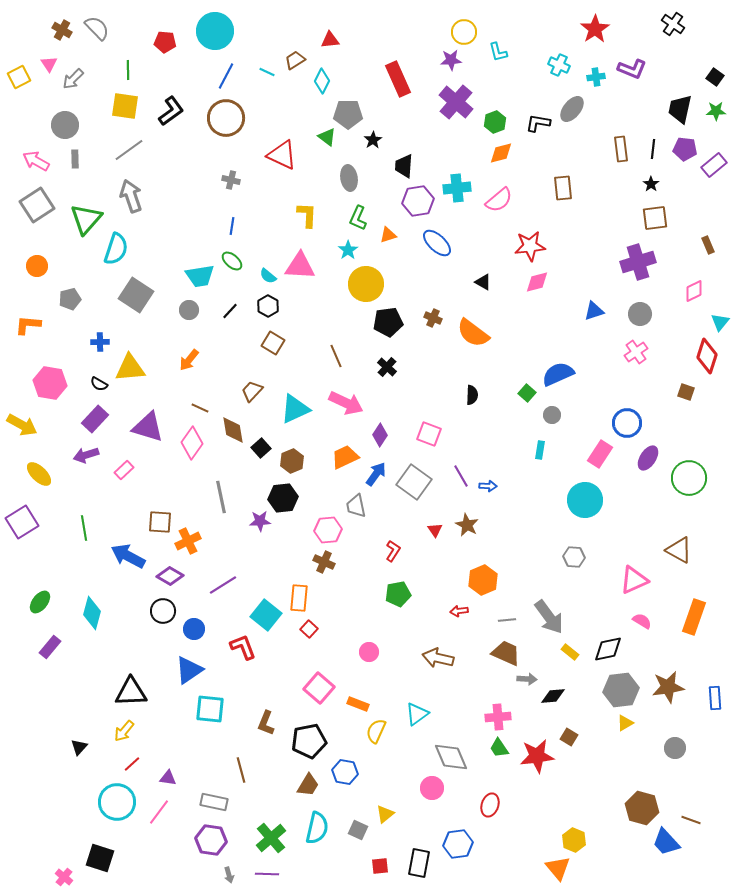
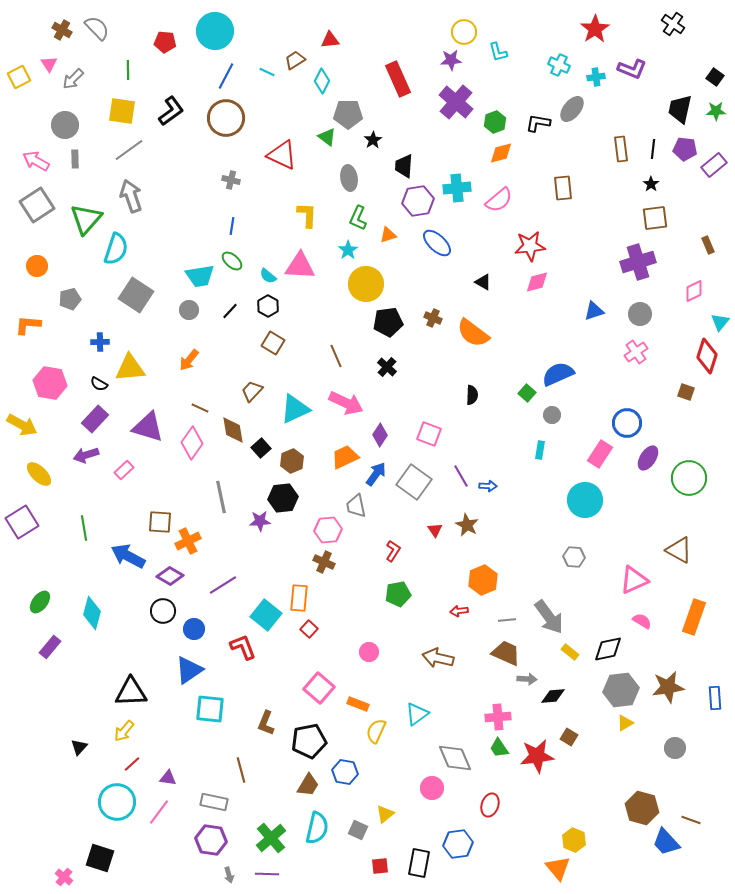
yellow square at (125, 106): moved 3 px left, 5 px down
gray diamond at (451, 757): moved 4 px right, 1 px down
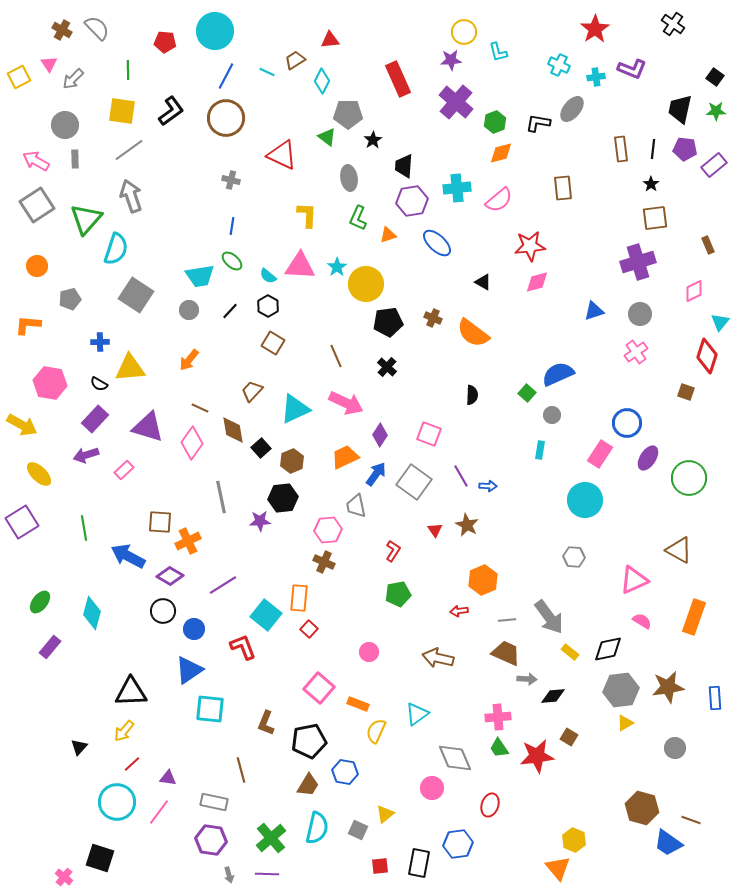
purple hexagon at (418, 201): moved 6 px left
cyan star at (348, 250): moved 11 px left, 17 px down
blue trapezoid at (666, 842): moved 2 px right, 1 px down; rotated 12 degrees counterclockwise
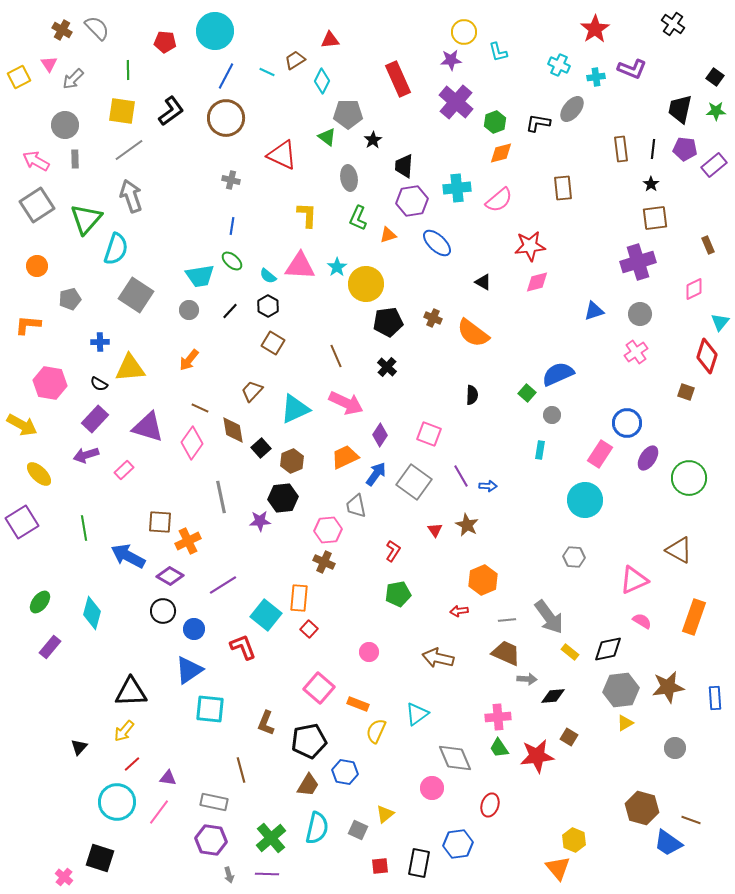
pink diamond at (694, 291): moved 2 px up
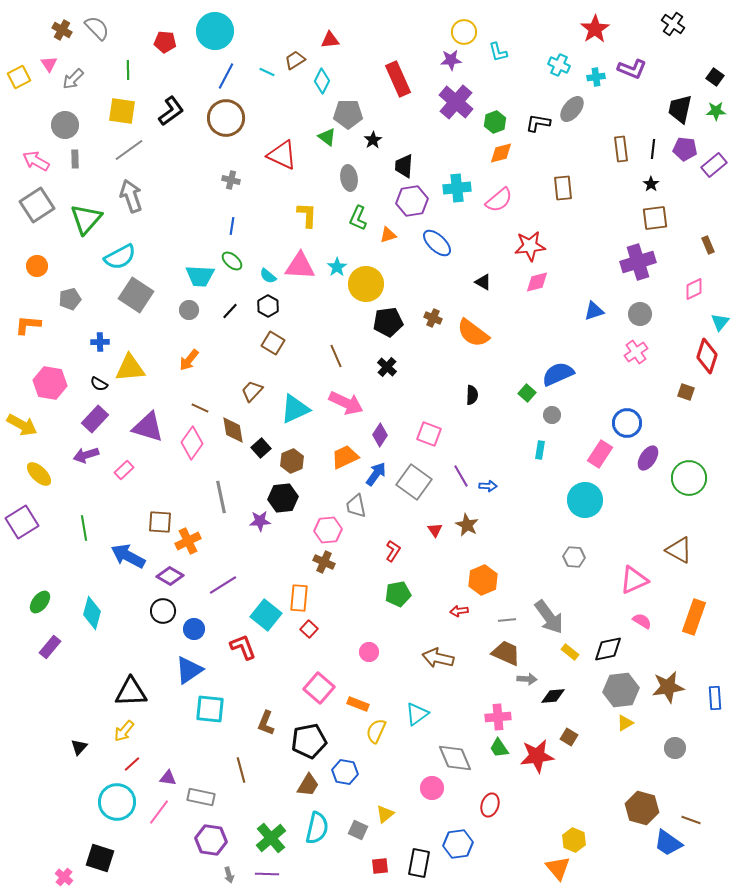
cyan semicircle at (116, 249): moved 4 px right, 8 px down; rotated 44 degrees clockwise
cyan trapezoid at (200, 276): rotated 12 degrees clockwise
gray rectangle at (214, 802): moved 13 px left, 5 px up
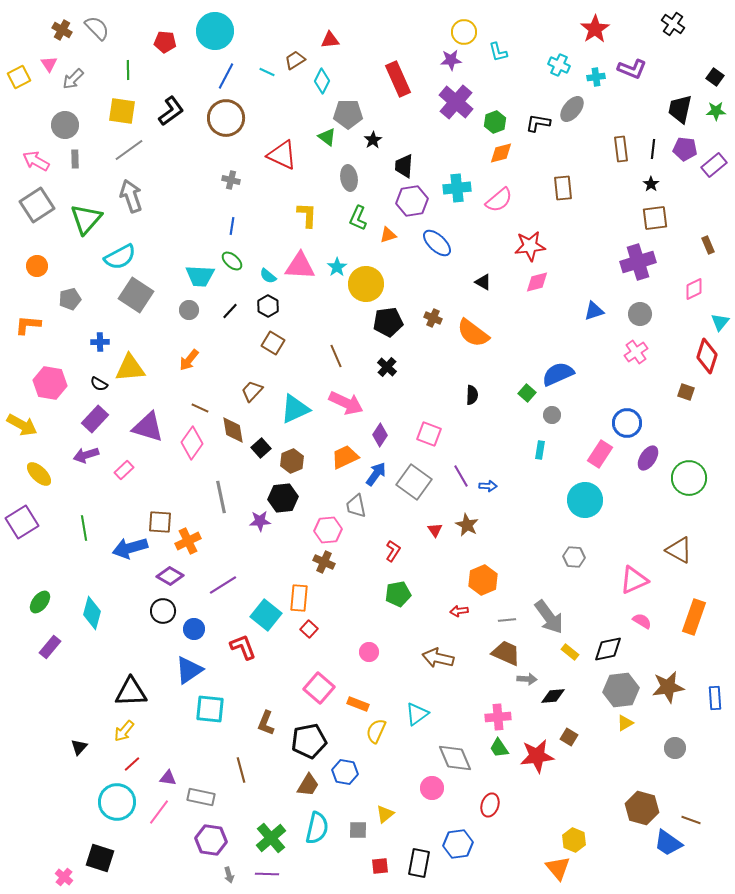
blue arrow at (128, 556): moved 2 px right, 8 px up; rotated 44 degrees counterclockwise
gray square at (358, 830): rotated 24 degrees counterclockwise
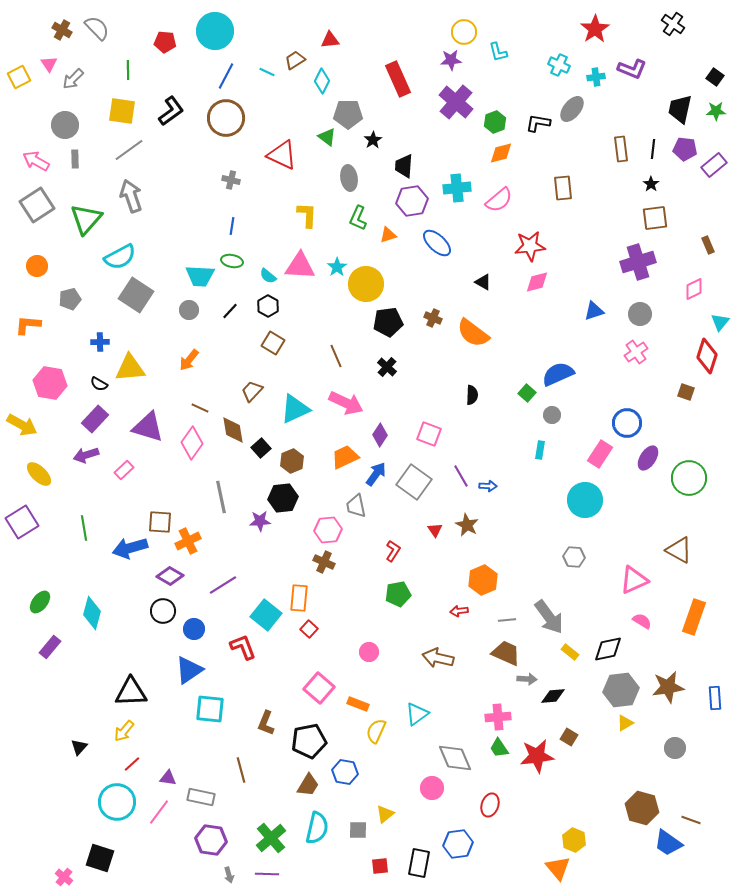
green ellipse at (232, 261): rotated 30 degrees counterclockwise
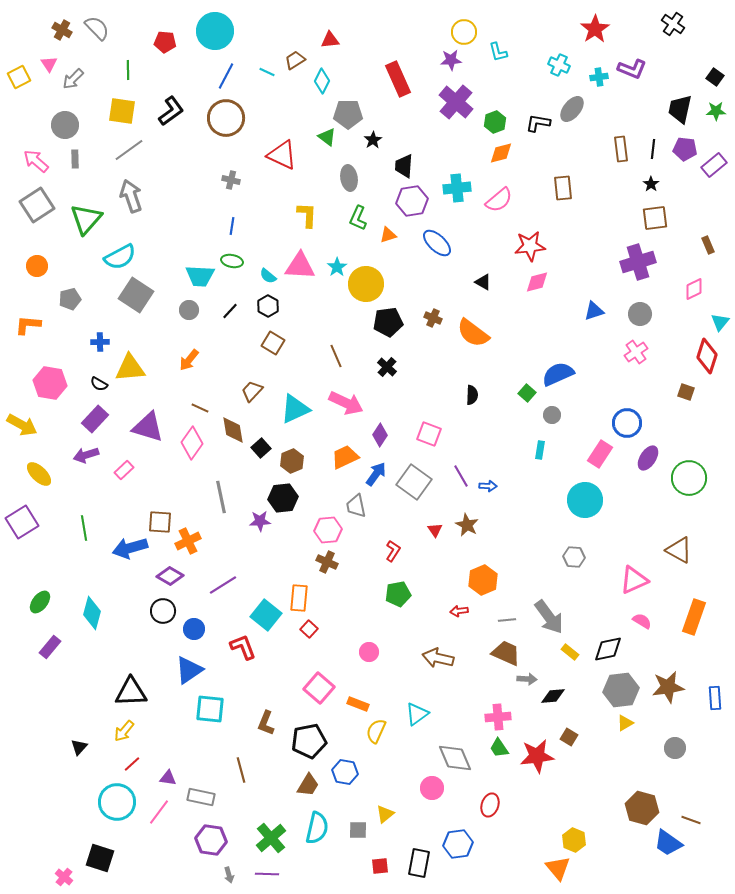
cyan cross at (596, 77): moved 3 px right
pink arrow at (36, 161): rotated 12 degrees clockwise
brown cross at (324, 562): moved 3 px right
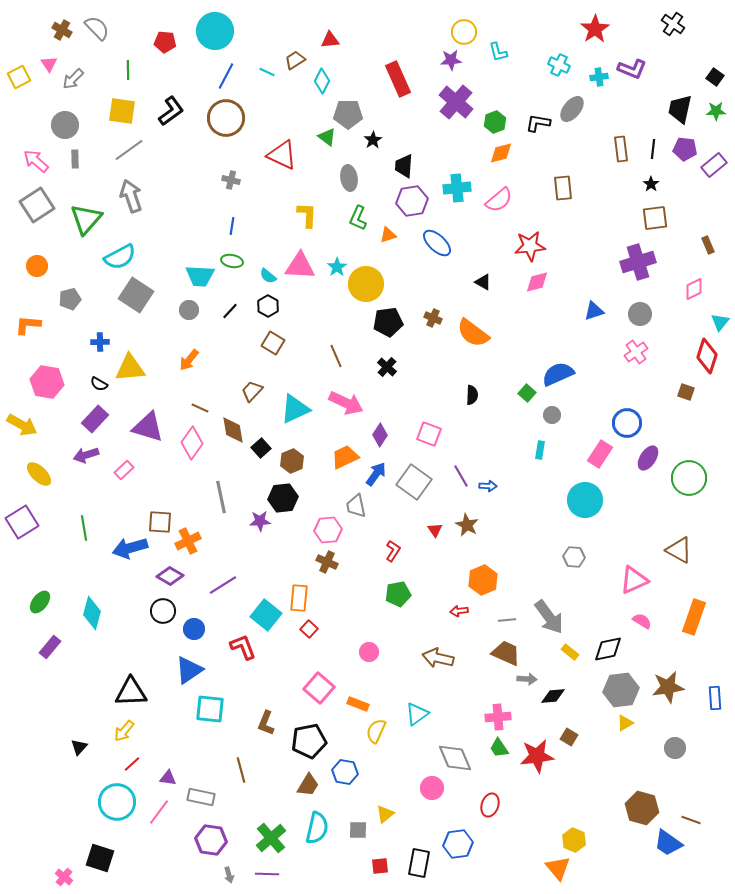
pink hexagon at (50, 383): moved 3 px left, 1 px up
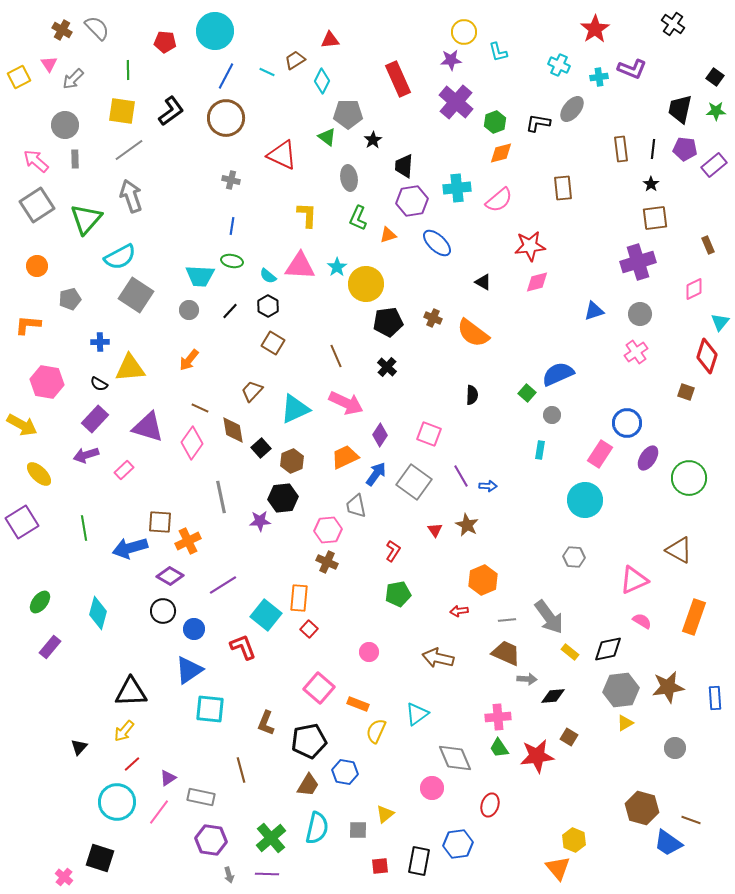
cyan diamond at (92, 613): moved 6 px right
purple triangle at (168, 778): rotated 42 degrees counterclockwise
black rectangle at (419, 863): moved 2 px up
